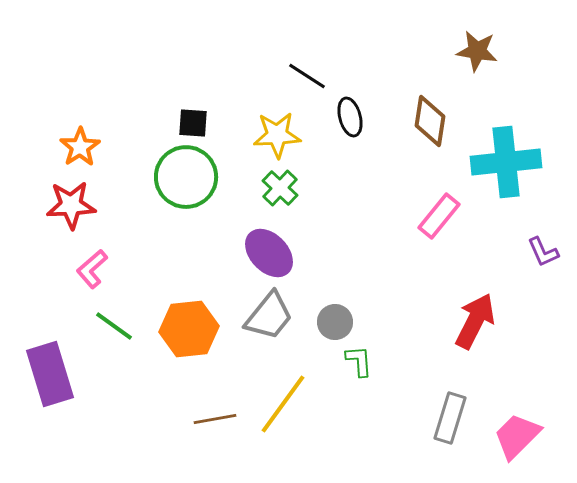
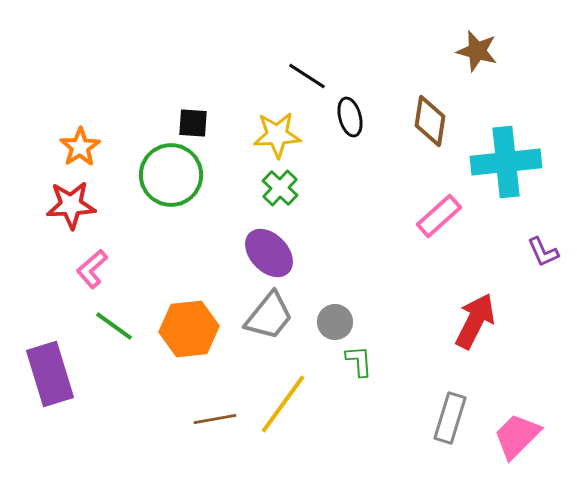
brown star: rotated 6 degrees clockwise
green circle: moved 15 px left, 2 px up
pink rectangle: rotated 9 degrees clockwise
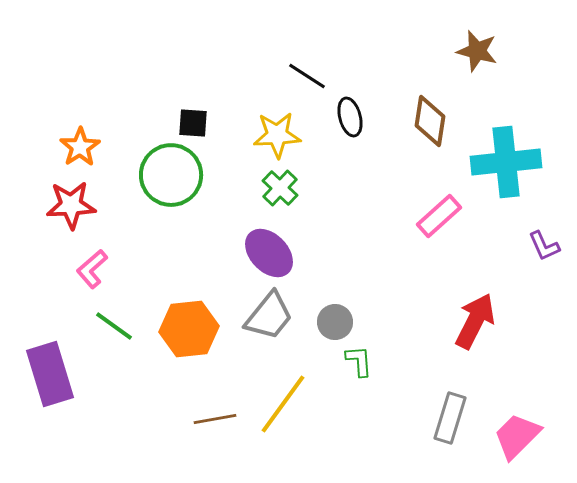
purple L-shape: moved 1 px right, 6 px up
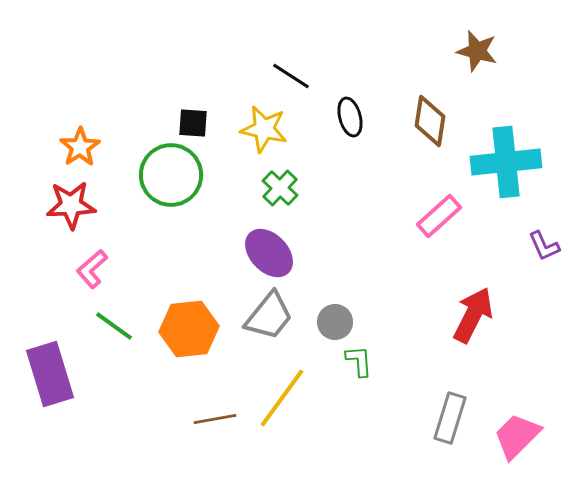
black line: moved 16 px left
yellow star: moved 13 px left, 6 px up; rotated 15 degrees clockwise
red arrow: moved 2 px left, 6 px up
yellow line: moved 1 px left, 6 px up
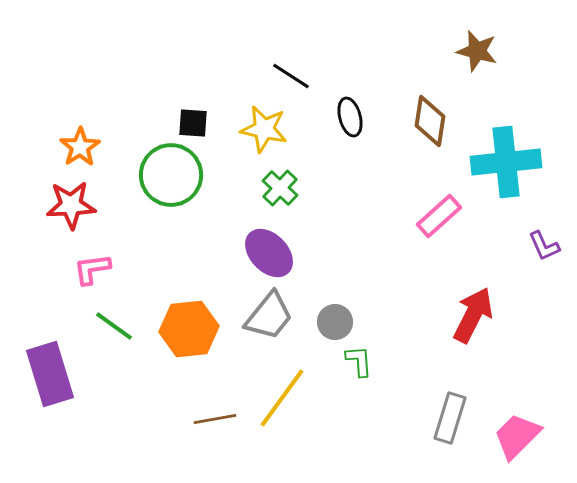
pink L-shape: rotated 33 degrees clockwise
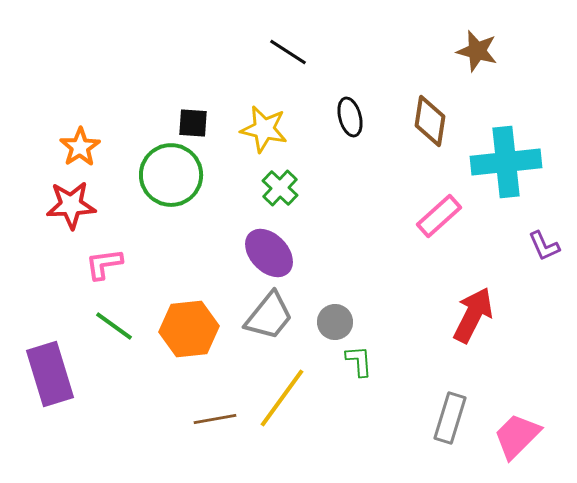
black line: moved 3 px left, 24 px up
pink L-shape: moved 12 px right, 5 px up
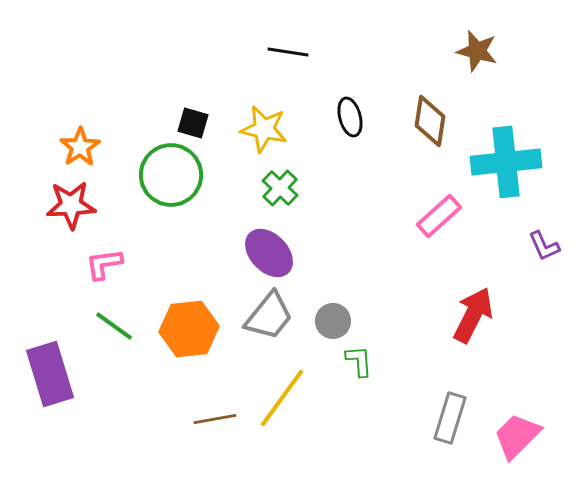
black line: rotated 24 degrees counterclockwise
black square: rotated 12 degrees clockwise
gray circle: moved 2 px left, 1 px up
